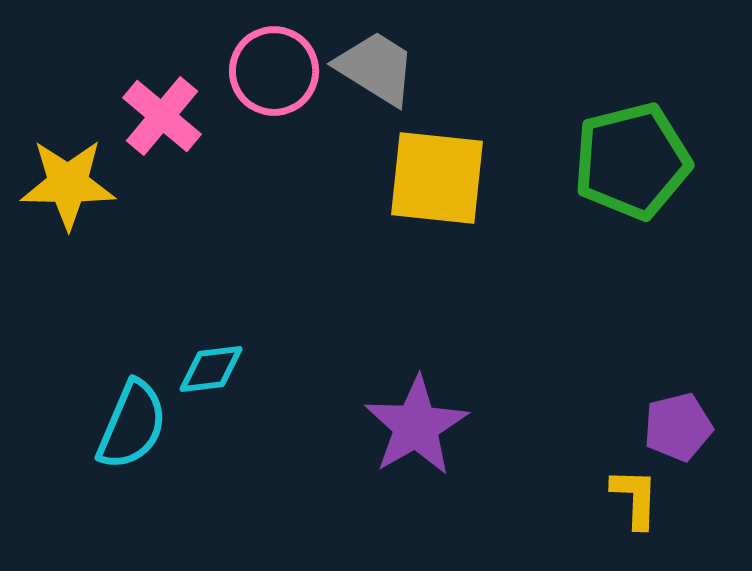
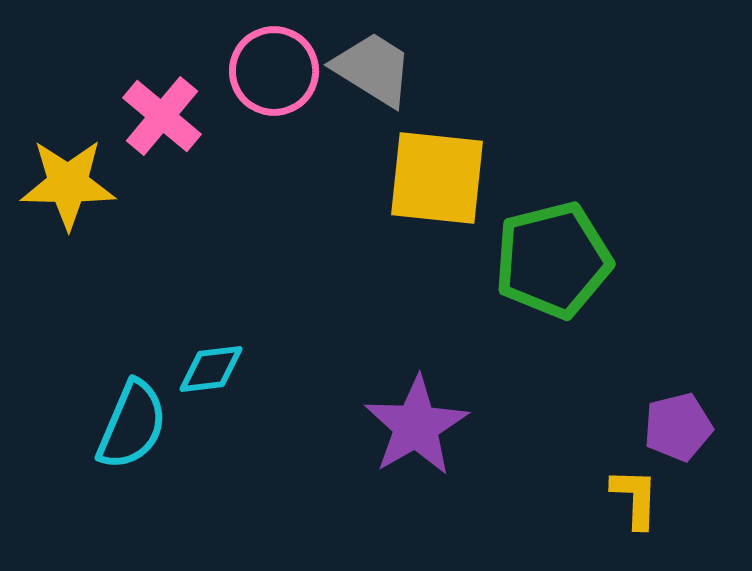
gray trapezoid: moved 3 px left, 1 px down
green pentagon: moved 79 px left, 99 px down
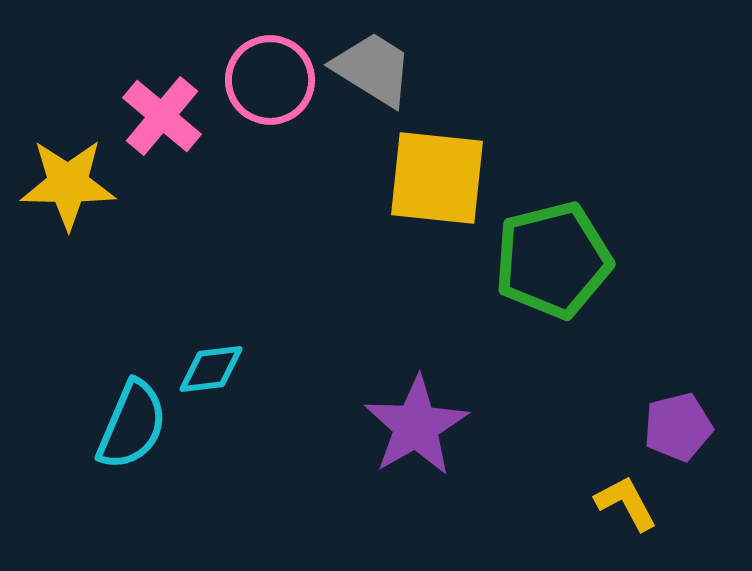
pink circle: moved 4 px left, 9 px down
yellow L-shape: moved 9 px left, 5 px down; rotated 30 degrees counterclockwise
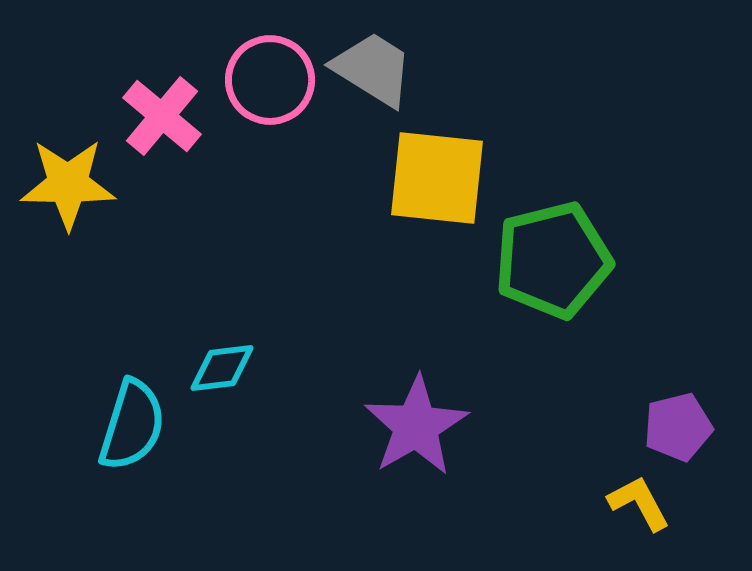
cyan diamond: moved 11 px right, 1 px up
cyan semicircle: rotated 6 degrees counterclockwise
yellow L-shape: moved 13 px right
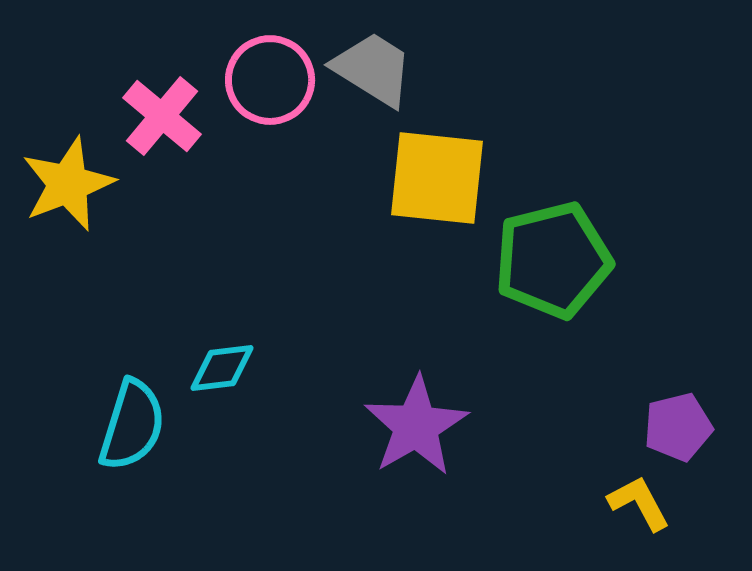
yellow star: rotated 22 degrees counterclockwise
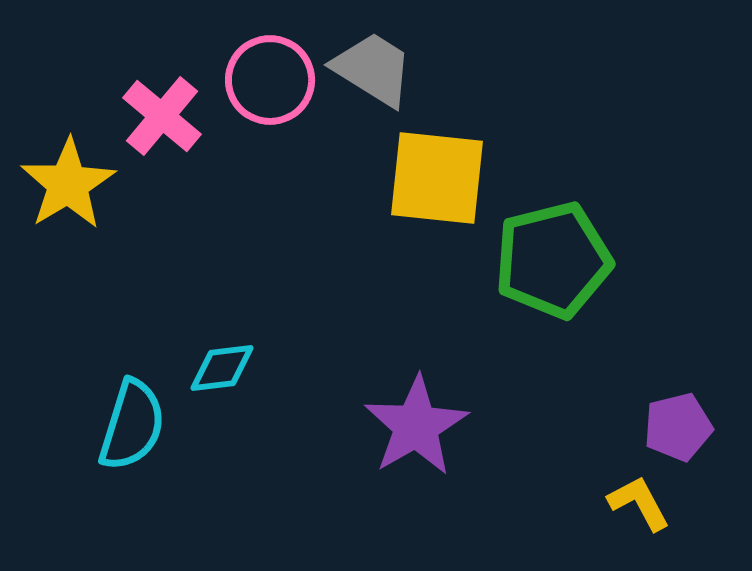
yellow star: rotated 10 degrees counterclockwise
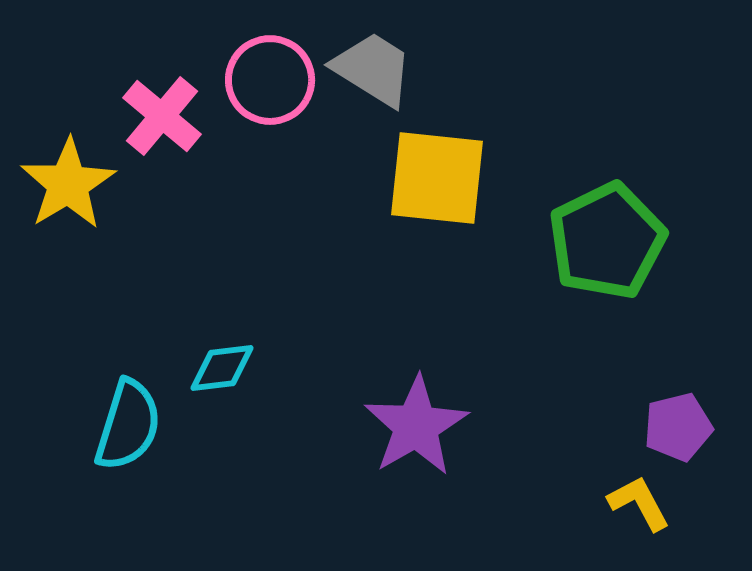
green pentagon: moved 54 px right, 19 px up; rotated 12 degrees counterclockwise
cyan semicircle: moved 4 px left
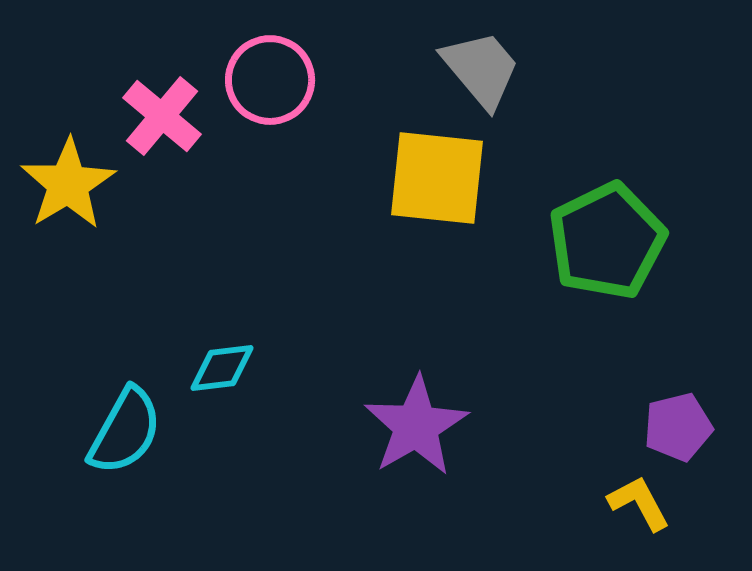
gray trapezoid: moved 108 px right; rotated 18 degrees clockwise
cyan semicircle: moved 3 px left, 6 px down; rotated 12 degrees clockwise
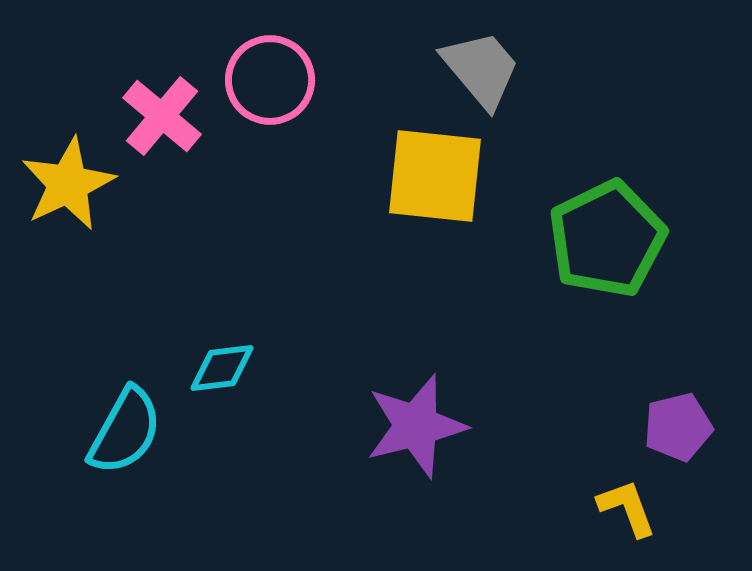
yellow square: moved 2 px left, 2 px up
yellow star: rotated 6 degrees clockwise
green pentagon: moved 2 px up
purple star: rotated 16 degrees clockwise
yellow L-shape: moved 12 px left, 5 px down; rotated 8 degrees clockwise
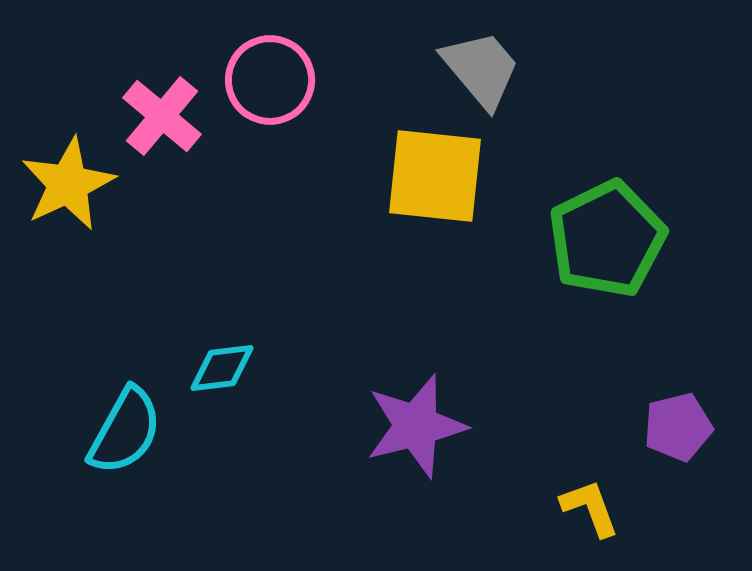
yellow L-shape: moved 37 px left
